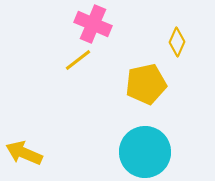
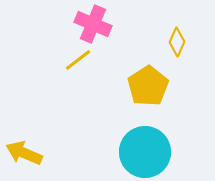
yellow pentagon: moved 2 px right, 2 px down; rotated 21 degrees counterclockwise
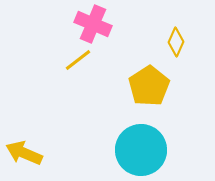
yellow diamond: moved 1 px left
yellow pentagon: moved 1 px right
cyan circle: moved 4 px left, 2 px up
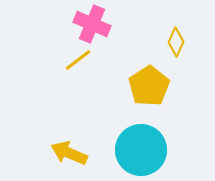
pink cross: moved 1 px left
yellow arrow: moved 45 px right
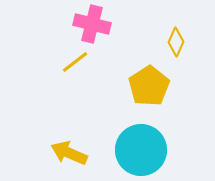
pink cross: rotated 9 degrees counterclockwise
yellow line: moved 3 px left, 2 px down
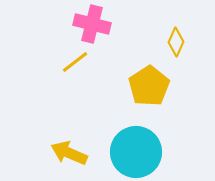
cyan circle: moved 5 px left, 2 px down
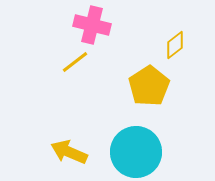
pink cross: moved 1 px down
yellow diamond: moved 1 px left, 3 px down; rotated 28 degrees clockwise
yellow arrow: moved 1 px up
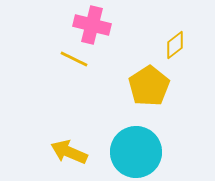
yellow line: moved 1 px left, 3 px up; rotated 64 degrees clockwise
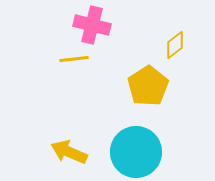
yellow line: rotated 32 degrees counterclockwise
yellow pentagon: moved 1 px left
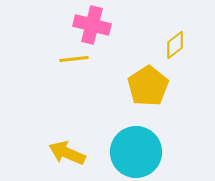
yellow arrow: moved 2 px left, 1 px down
